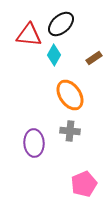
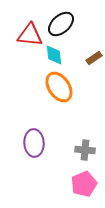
red triangle: moved 1 px right
cyan diamond: rotated 35 degrees counterclockwise
orange ellipse: moved 11 px left, 8 px up
gray cross: moved 15 px right, 19 px down
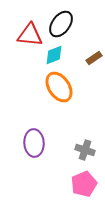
black ellipse: rotated 12 degrees counterclockwise
cyan diamond: rotated 75 degrees clockwise
gray cross: rotated 12 degrees clockwise
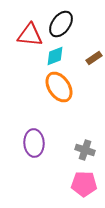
cyan diamond: moved 1 px right, 1 px down
pink pentagon: rotated 25 degrees clockwise
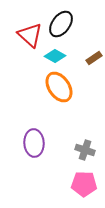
red triangle: rotated 36 degrees clockwise
cyan diamond: rotated 50 degrees clockwise
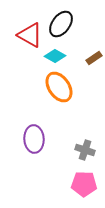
red triangle: rotated 12 degrees counterclockwise
purple ellipse: moved 4 px up
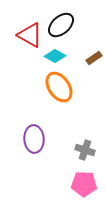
black ellipse: moved 1 px down; rotated 12 degrees clockwise
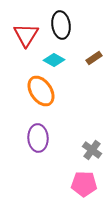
black ellipse: rotated 56 degrees counterclockwise
red triangle: moved 4 px left; rotated 32 degrees clockwise
cyan diamond: moved 1 px left, 4 px down
orange ellipse: moved 18 px left, 4 px down
purple ellipse: moved 4 px right, 1 px up
gray cross: moved 7 px right; rotated 18 degrees clockwise
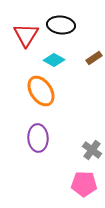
black ellipse: rotated 76 degrees counterclockwise
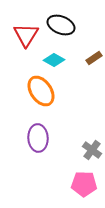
black ellipse: rotated 16 degrees clockwise
